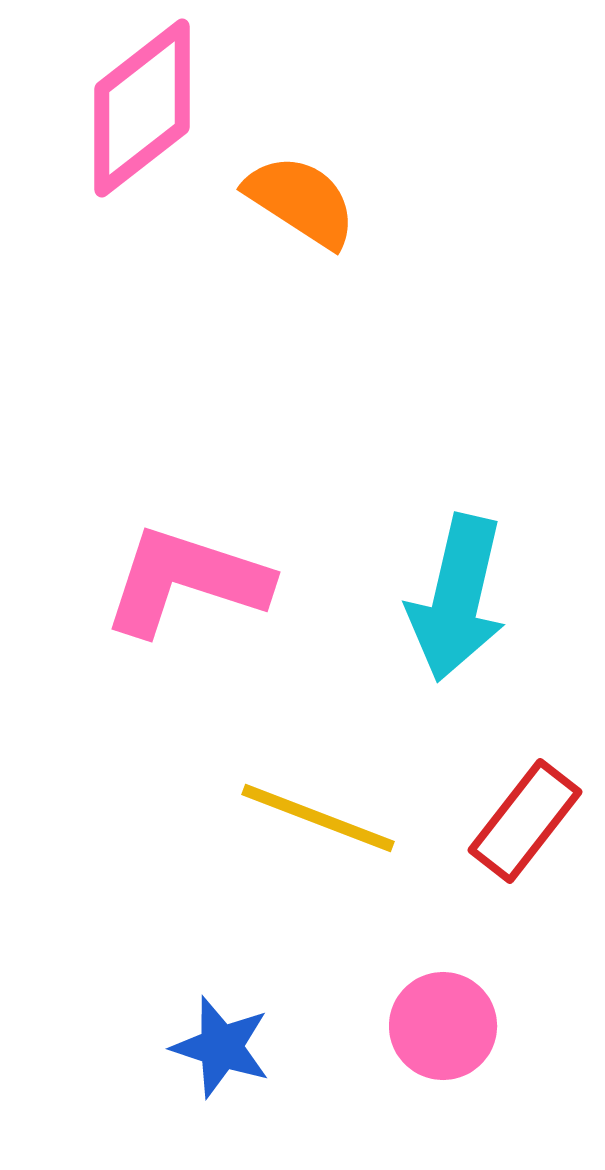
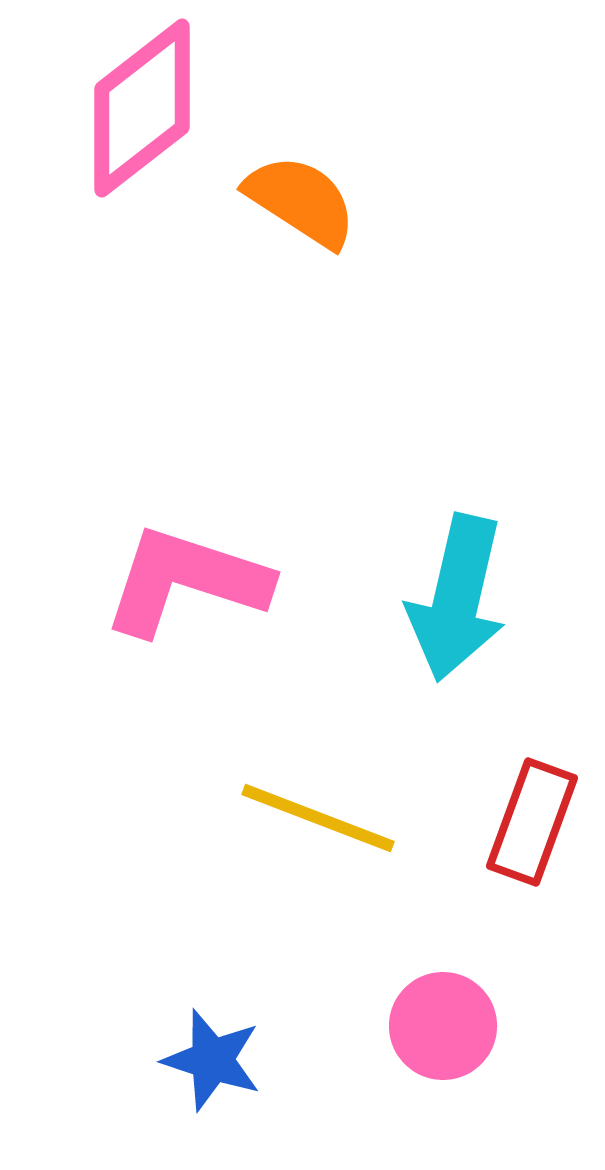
red rectangle: moved 7 px right, 1 px down; rotated 18 degrees counterclockwise
blue star: moved 9 px left, 13 px down
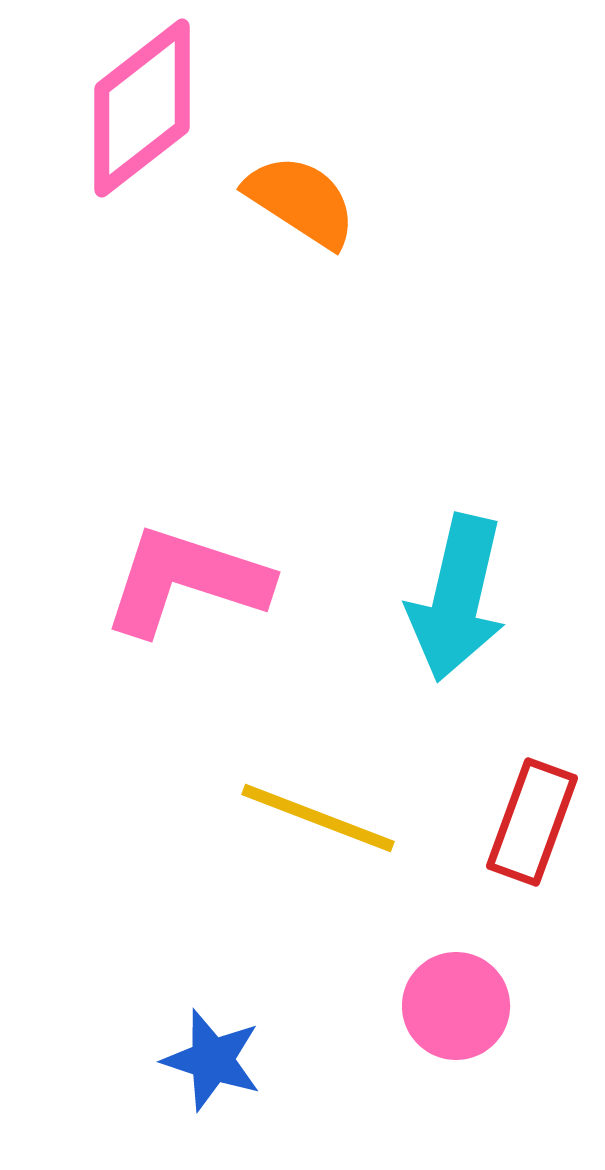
pink circle: moved 13 px right, 20 px up
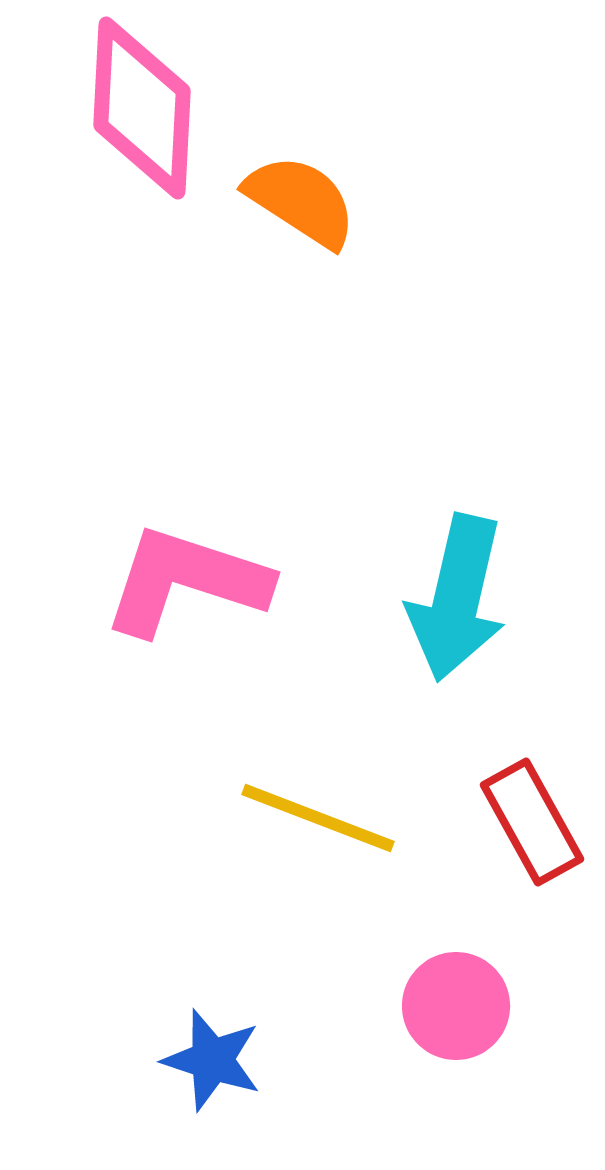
pink diamond: rotated 49 degrees counterclockwise
red rectangle: rotated 49 degrees counterclockwise
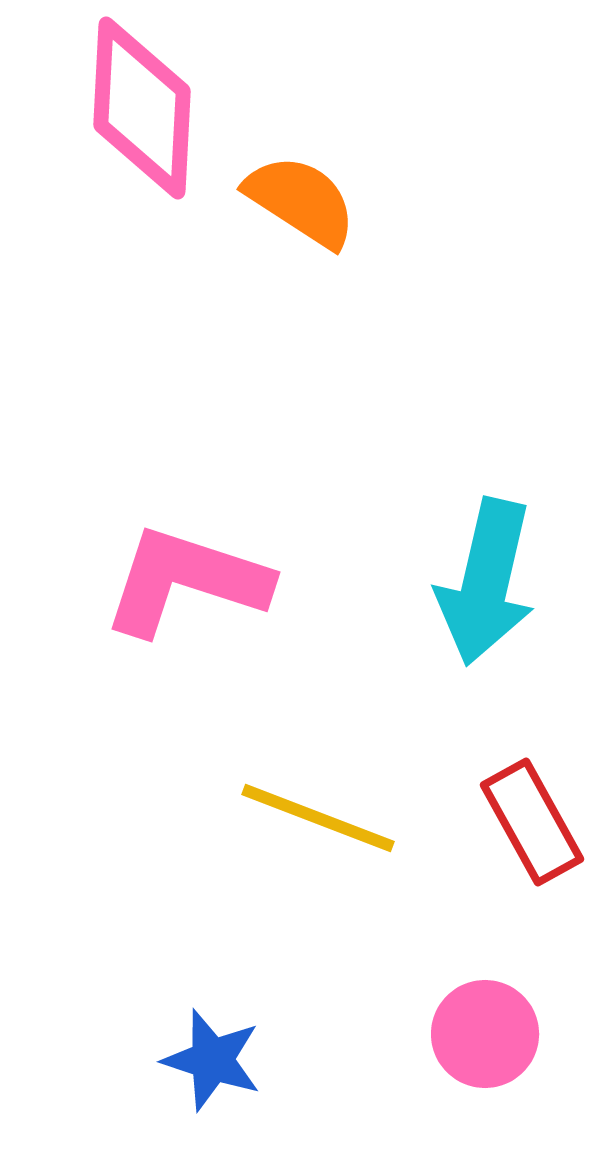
cyan arrow: moved 29 px right, 16 px up
pink circle: moved 29 px right, 28 px down
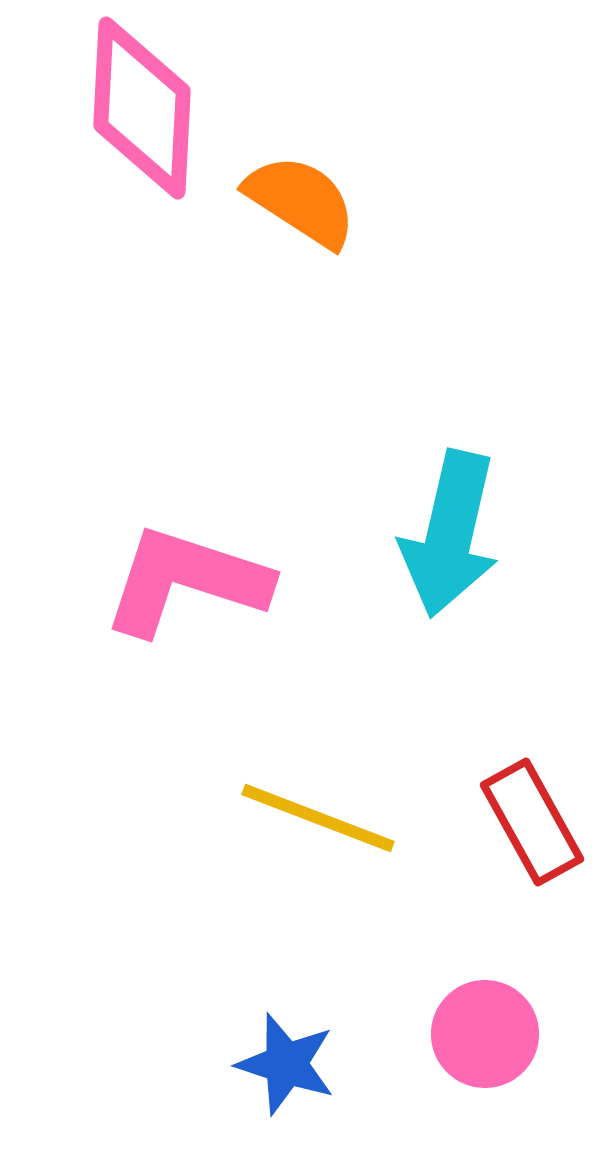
cyan arrow: moved 36 px left, 48 px up
blue star: moved 74 px right, 4 px down
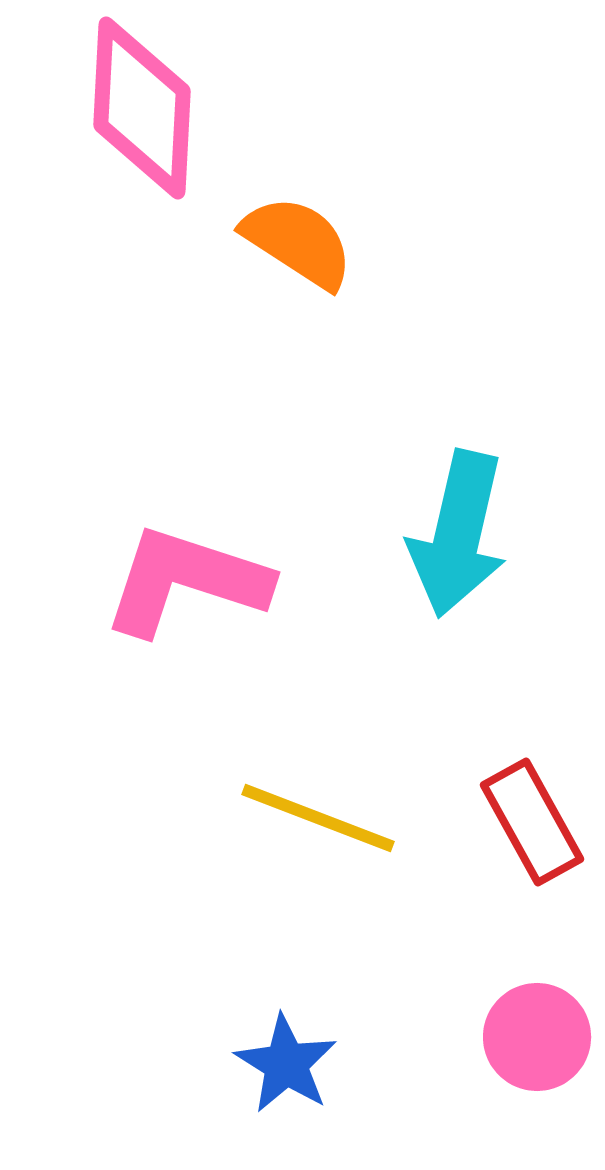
orange semicircle: moved 3 px left, 41 px down
cyan arrow: moved 8 px right
pink circle: moved 52 px right, 3 px down
blue star: rotated 14 degrees clockwise
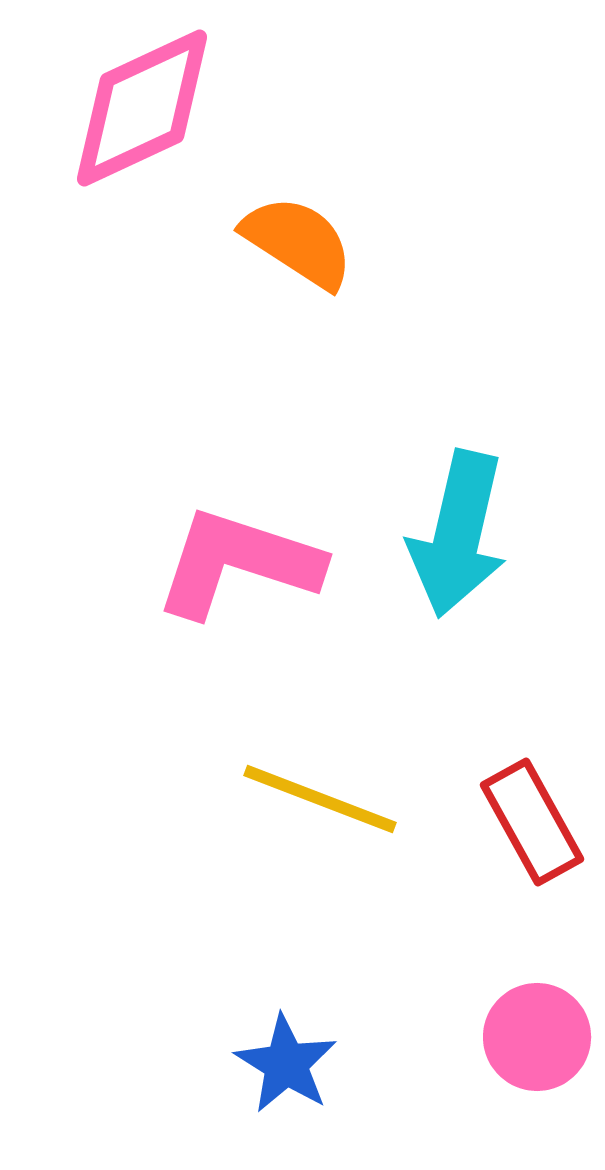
pink diamond: rotated 62 degrees clockwise
pink L-shape: moved 52 px right, 18 px up
yellow line: moved 2 px right, 19 px up
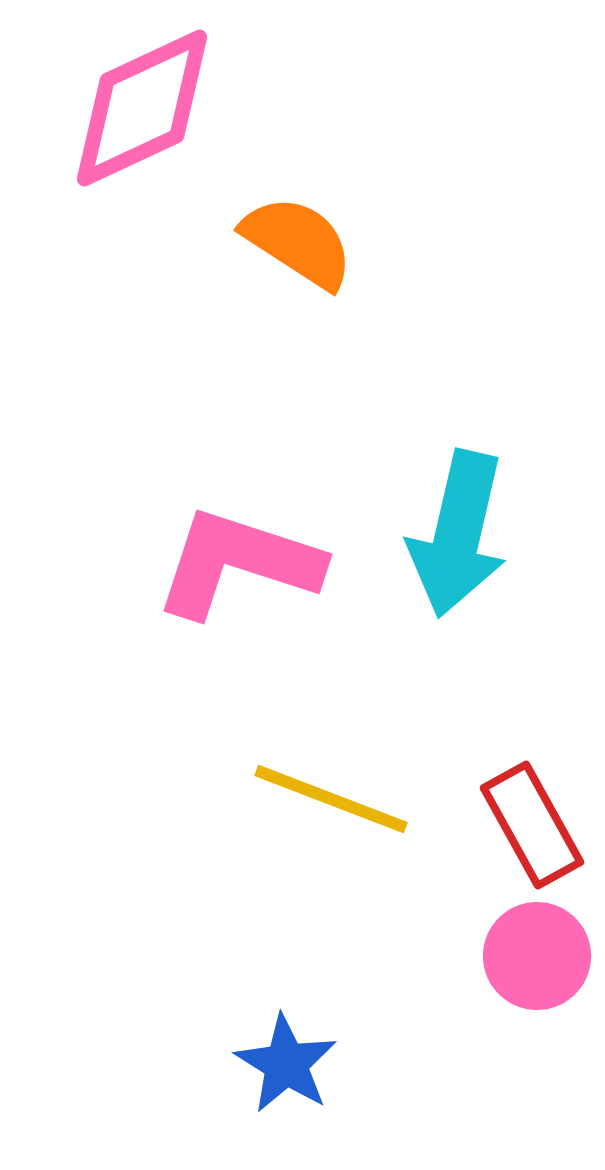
yellow line: moved 11 px right
red rectangle: moved 3 px down
pink circle: moved 81 px up
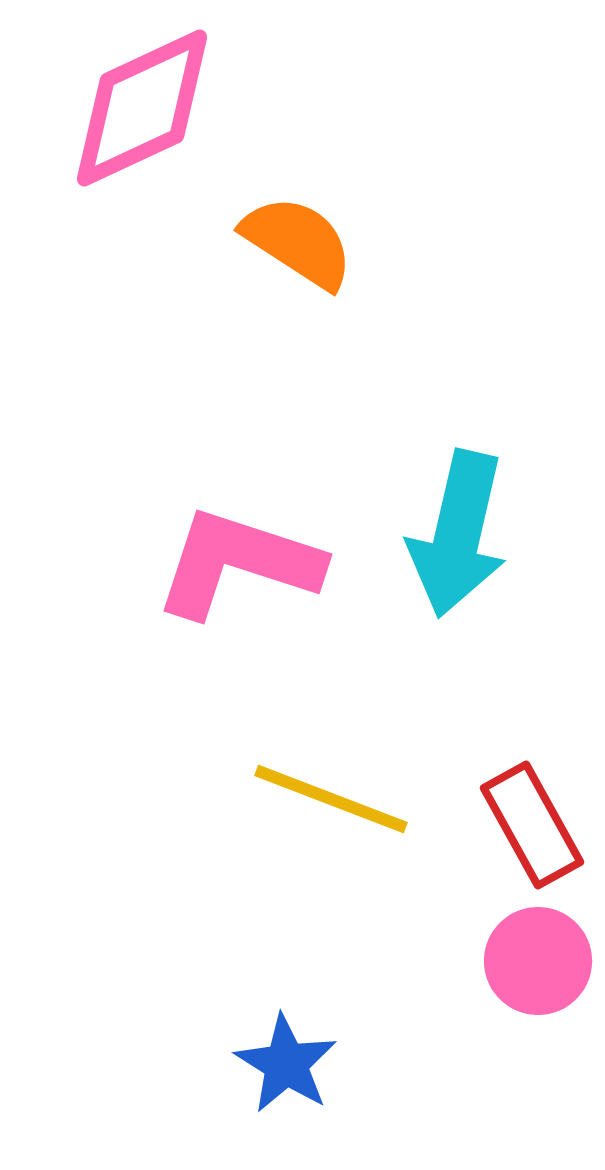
pink circle: moved 1 px right, 5 px down
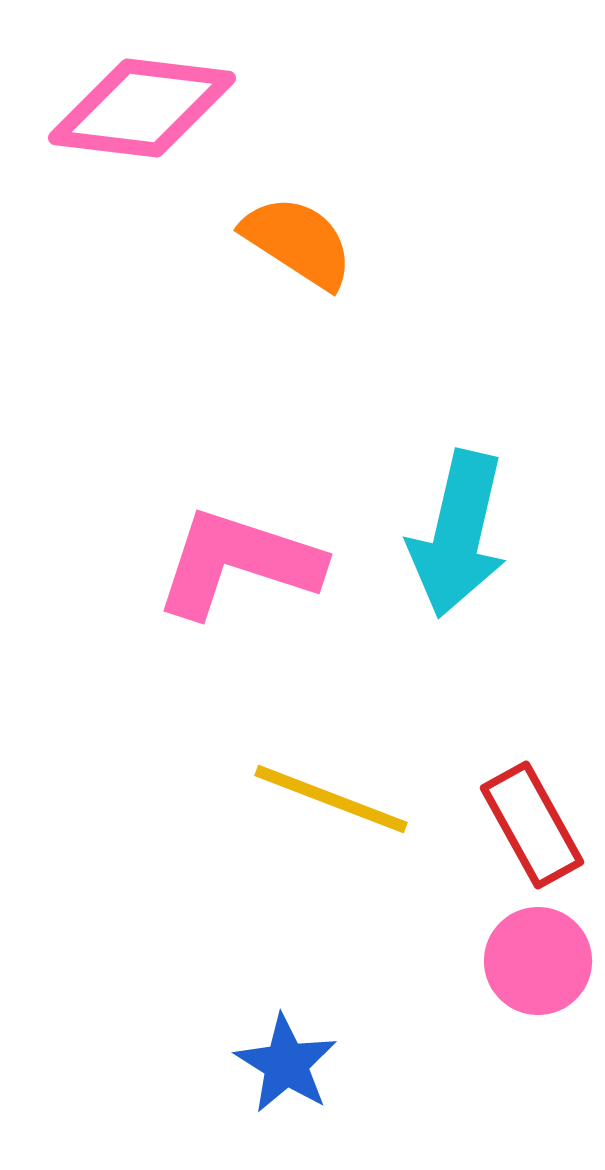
pink diamond: rotated 32 degrees clockwise
